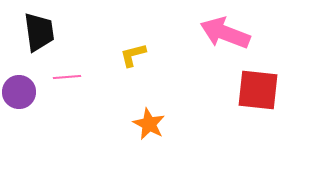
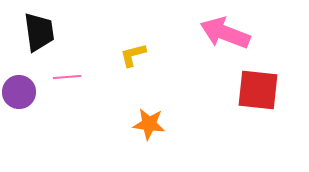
orange star: rotated 20 degrees counterclockwise
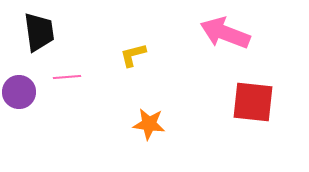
red square: moved 5 px left, 12 px down
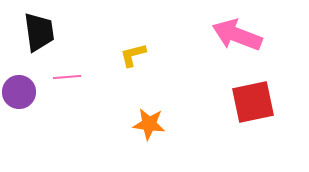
pink arrow: moved 12 px right, 2 px down
red square: rotated 18 degrees counterclockwise
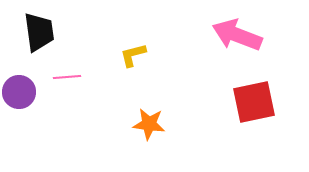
red square: moved 1 px right
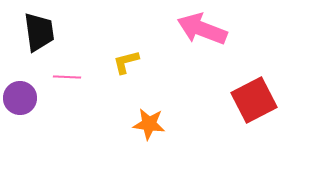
pink arrow: moved 35 px left, 6 px up
yellow L-shape: moved 7 px left, 7 px down
pink line: rotated 8 degrees clockwise
purple circle: moved 1 px right, 6 px down
red square: moved 2 px up; rotated 15 degrees counterclockwise
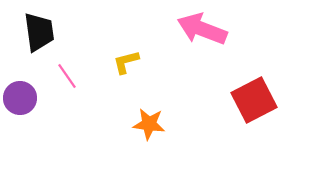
pink line: moved 1 px up; rotated 52 degrees clockwise
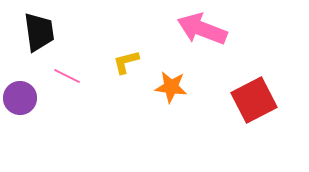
pink line: rotated 28 degrees counterclockwise
orange star: moved 22 px right, 37 px up
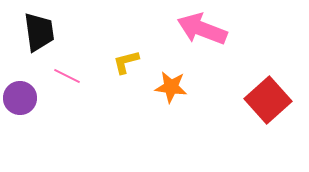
red square: moved 14 px right; rotated 15 degrees counterclockwise
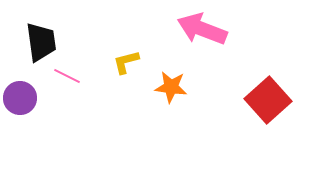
black trapezoid: moved 2 px right, 10 px down
